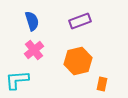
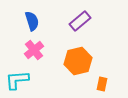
purple rectangle: rotated 20 degrees counterclockwise
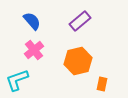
blue semicircle: rotated 24 degrees counterclockwise
cyan L-shape: rotated 15 degrees counterclockwise
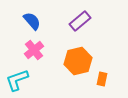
orange rectangle: moved 5 px up
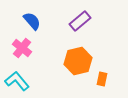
pink cross: moved 12 px left, 2 px up; rotated 12 degrees counterclockwise
cyan L-shape: moved 1 px down; rotated 70 degrees clockwise
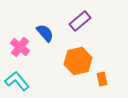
blue semicircle: moved 13 px right, 12 px down
pink cross: moved 2 px left, 1 px up
orange rectangle: rotated 24 degrees counterclockwise
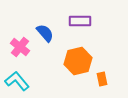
purple rectangle: rotated 40 degrees clockwise
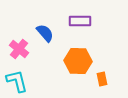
pink cross: moved 1 px left, 2 px down
orange hexagon: rotated 16 degrees clockwise
cyan L-shape: rotated 25 degrees clockwise
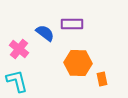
purple rectangle: moved 8 px left, 3 px down
blue semicircle: rotated 12 degrees counterclockwise
orange hexagon: moved 2 px down
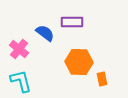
purple rectangle: moved 2 px up
orange hexagon: moved 1 px right, 1 px up
cyan L-shape: moved 4 px right
